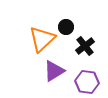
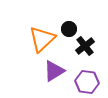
black circle: moved 3 px right, 2 px down
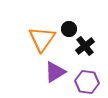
orange triangle: rotated 12 degrees counterclockwise
purple triangle: moved 1 px right, 1 px down
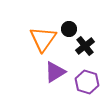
orange triangle: moved 1 px right
purple hexagon: rotated 10 degrees clockwise
